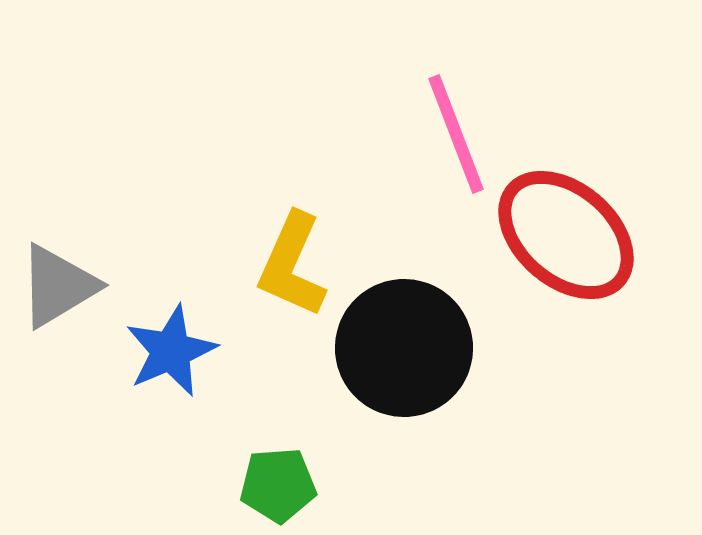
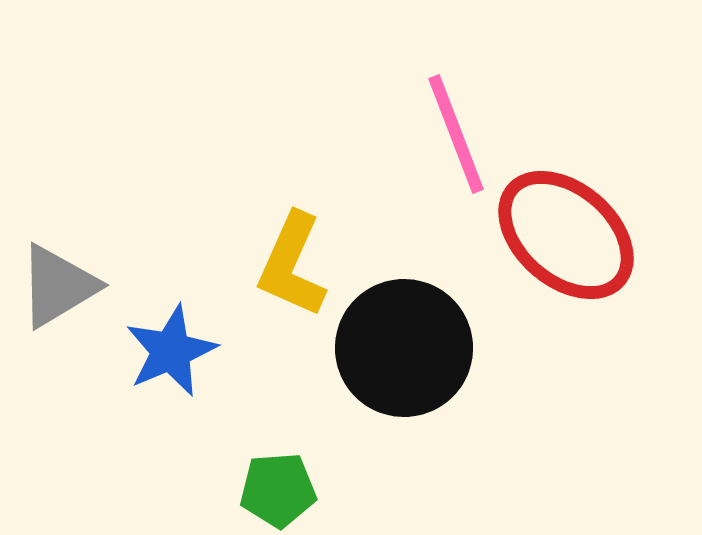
green pentagon: moved 5 px down
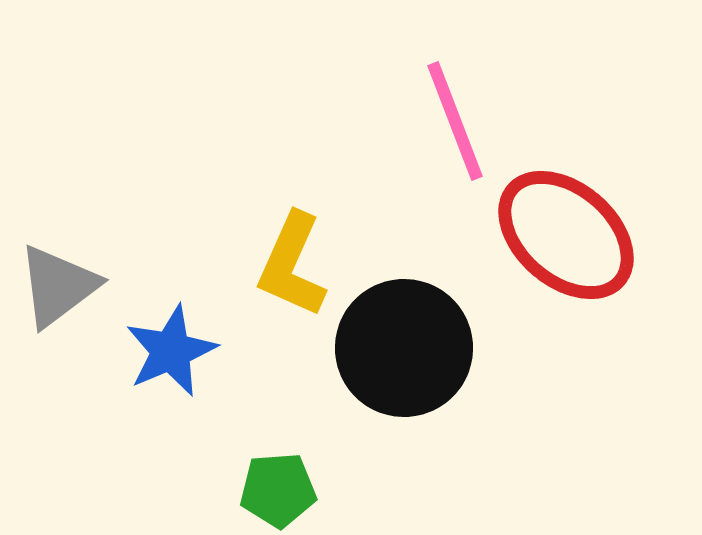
pink line: moved 1 px left, 13 px up
gray triangle: rotated 6 degrees counterclockwise
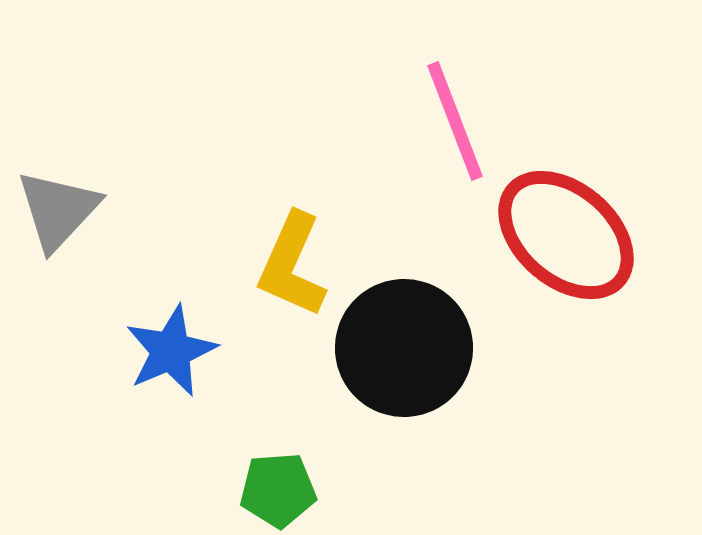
gray triangle: moved 76 px up; rotated 10 degrees counterclockwise
